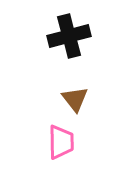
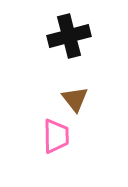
pink trapezoid: moved 5 px left, 6 px up
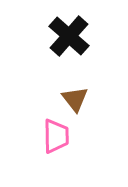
black cross: rotated 33 degrees counterclockwise
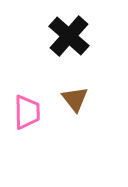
pink trapezoid: moved 29 px left, 24 px up
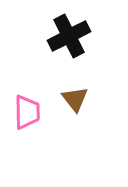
black cross: rotated 21 degrees clockwise
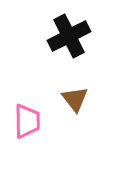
pink trapezoid: moved 9 px down
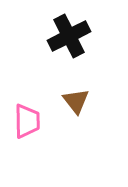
brown triangle: moved 1 px right, 2 px down
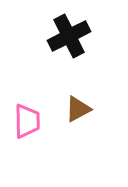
brown triangle: moved 2 px right, 8 px down; rotated 40 degrees clockwise
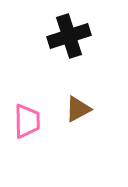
black cross: rotated 9 degrees clockwise
